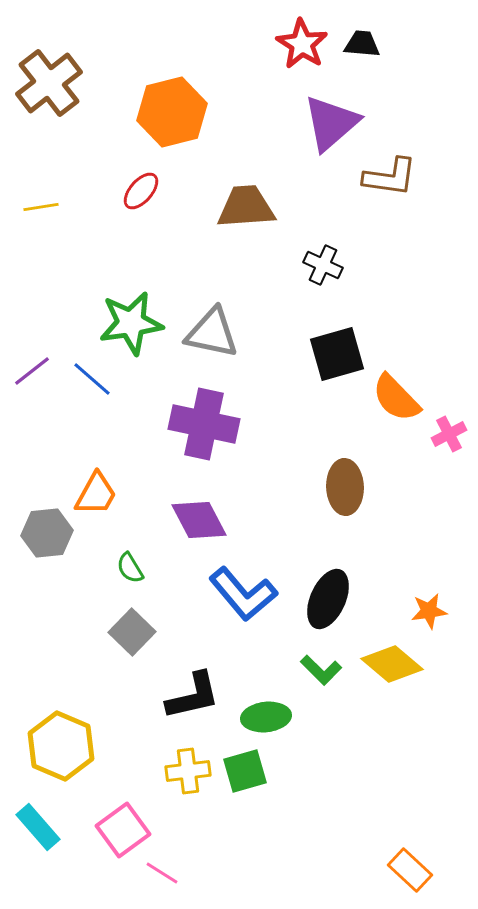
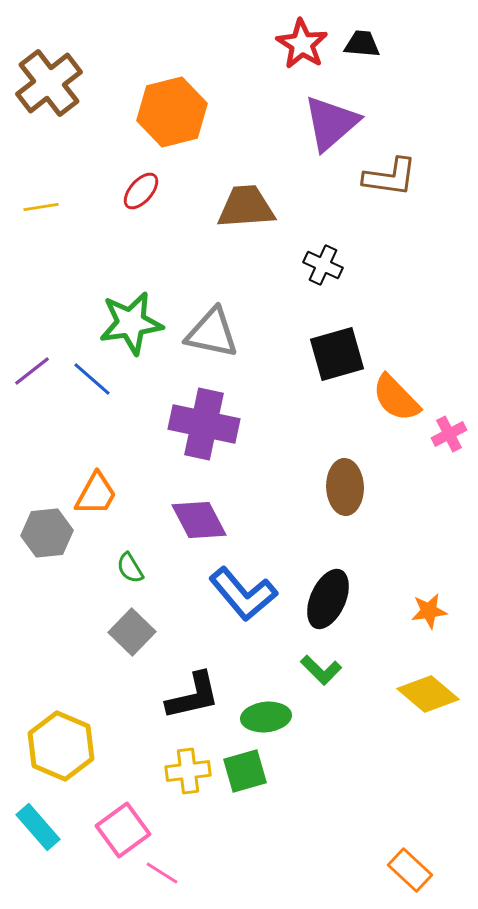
yellow diamond: moved 36 px right, 30 px down
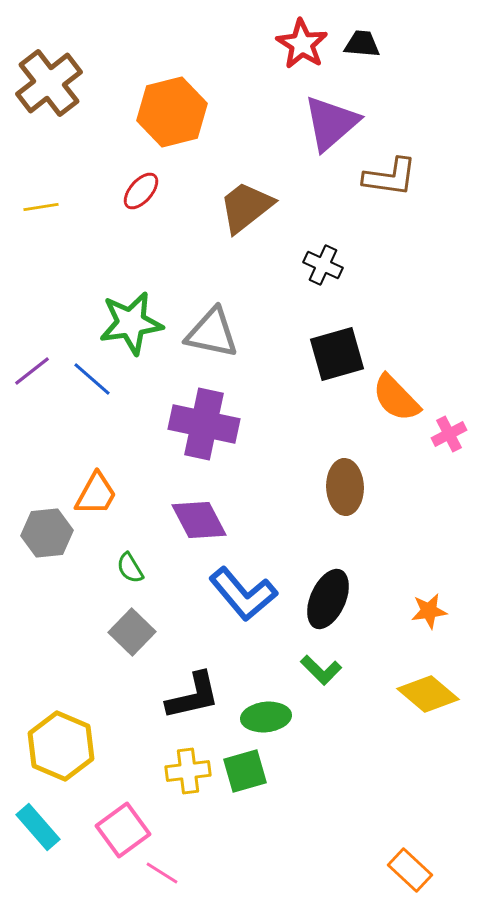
brown trapezoid: rotated 34 degrees counterclockwise
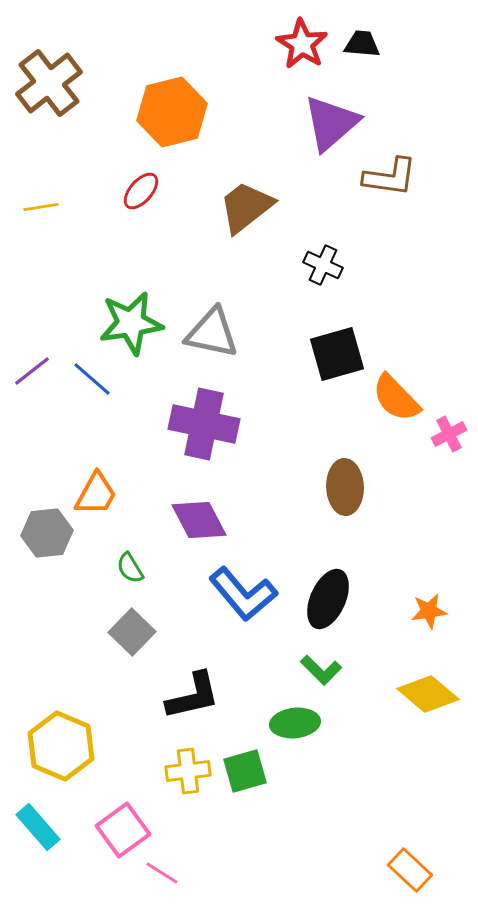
green ellipse: moved 29 px right, 6 px down
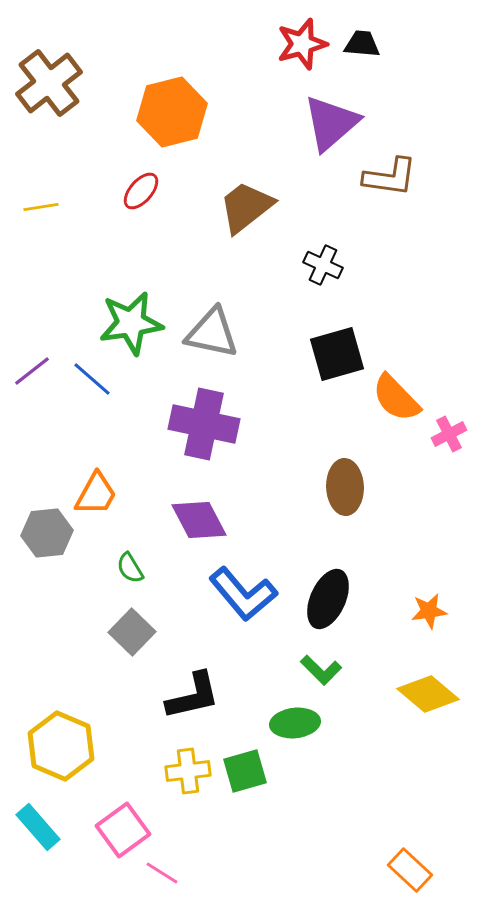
red star: rotated 24 degrees clockwise
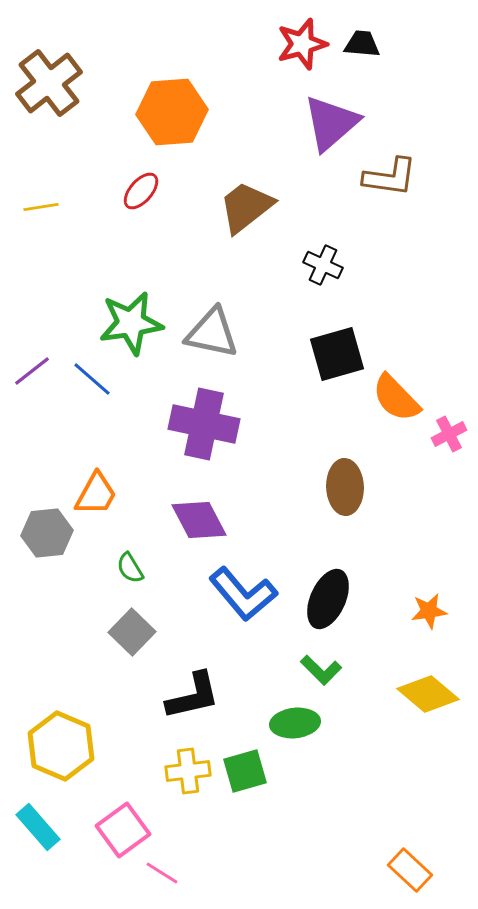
orange hexagon: rotated 10 degrees clockwise
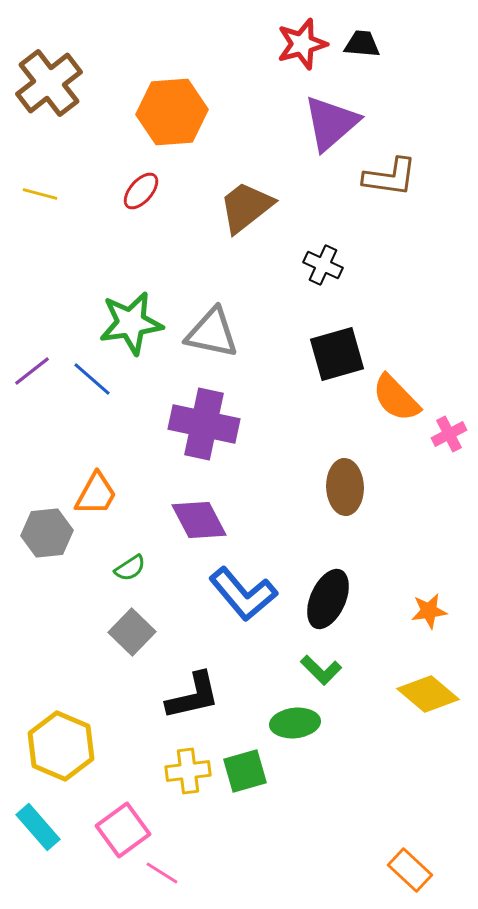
yellow line: moved 1 px left, 13 px up; rotated 24 degrees clockwise
green semicircle: rotated 92 degrees counterclockwise
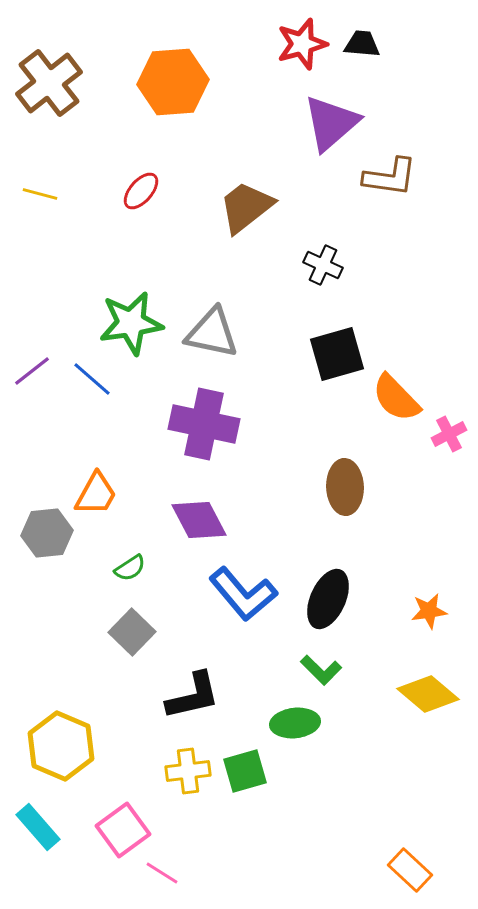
orange hexagon: moved 1 px right, 30 px up
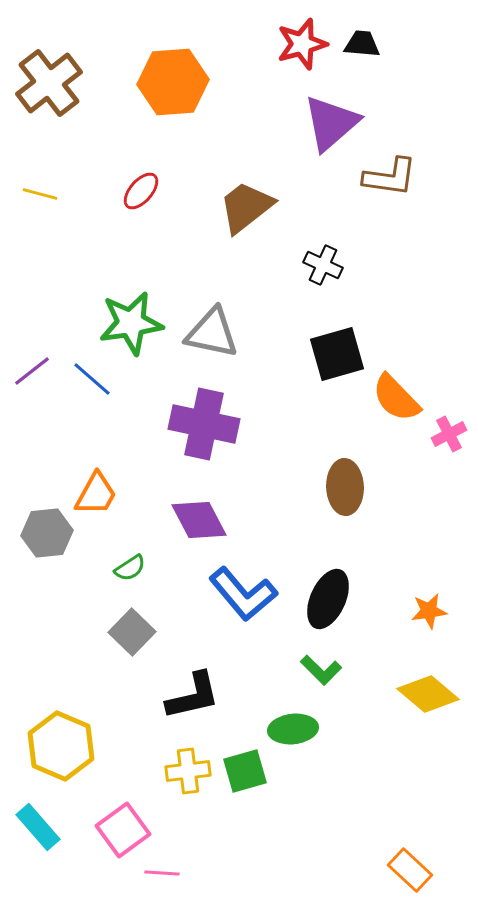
green ellipse: moved 2 px left, 6 px down
pink line: rotated 28 degrees counterclockwise
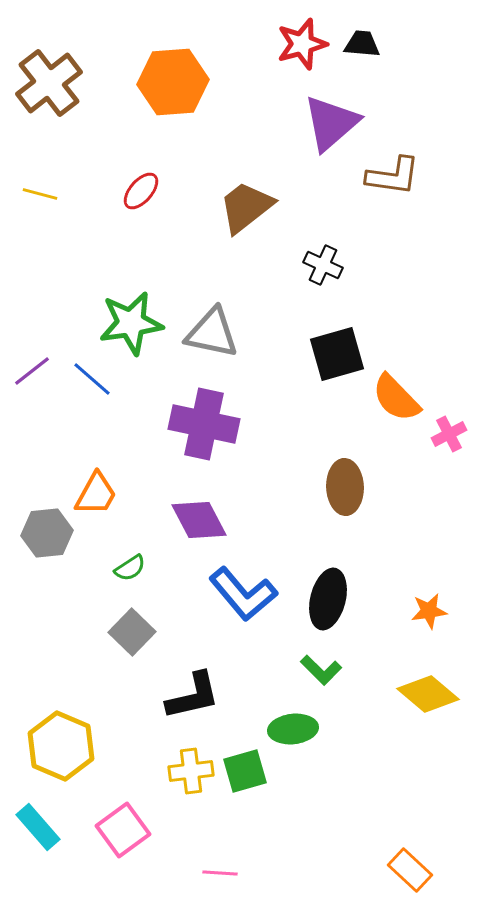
brown L-shape: moved 3 px right, 1 px up
black ellipse: rotated 10 degrees counterclockwise
yellow cross: moved 3 px right
pink line: moved 58 px right
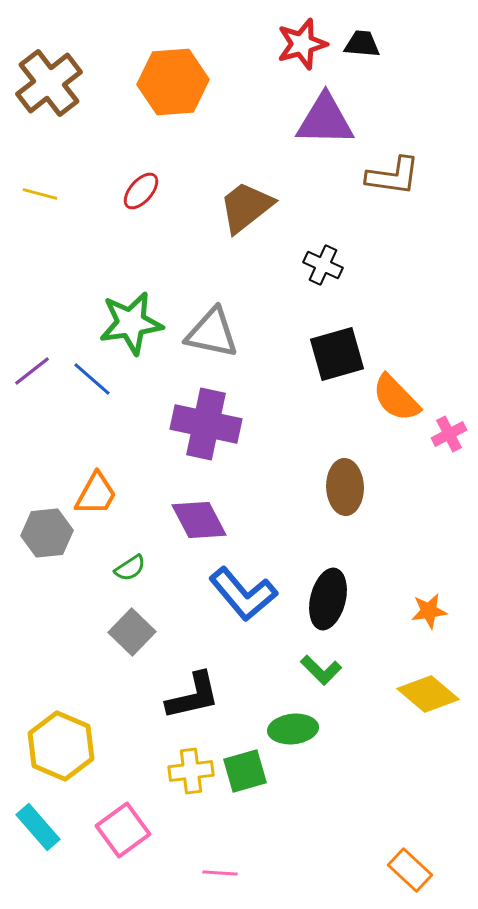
purple triangle: moved 6 px left, 3 px up; rotated 42 degrees clockwise
purple cross: moved 2 px right
